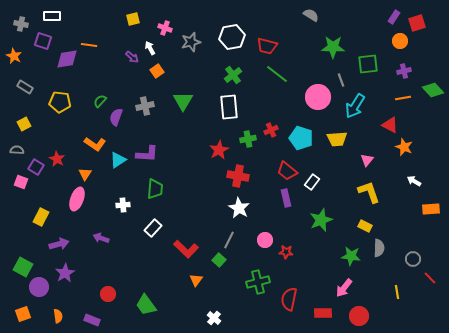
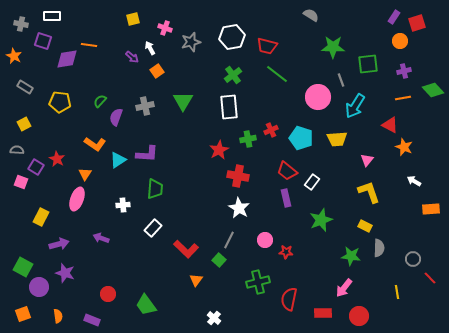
purple star at (65, 273): rotated 24 degrees counterclockwise
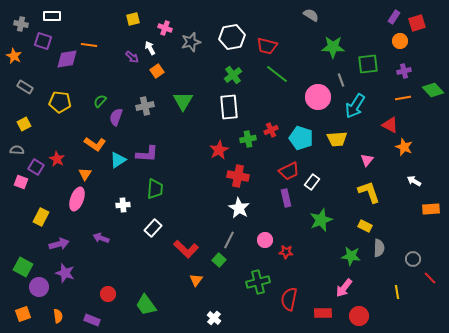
red trapezoid at (287, 171): moved 2 px right; rotated 65 degrees counterclockwise
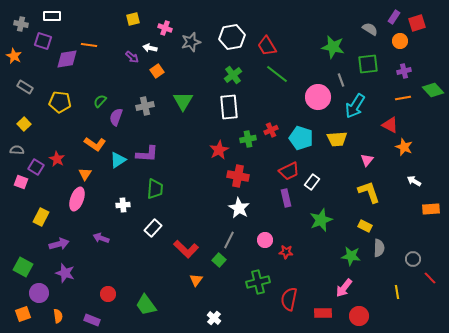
gray semicircle at (311, 15): moved 59 px right, 14 px down
red trapezoid at (267, 46): rotated 45 degrees clockwise
green star at (333, 47): rotated 10 degrees clockwise
white arrow at (150, 48): rotated 48 degrees counterclockwise
yellow square at (24, 124): rotated 16 degrees counterclockwise
purple circle at (39, 287): moved 6 px down
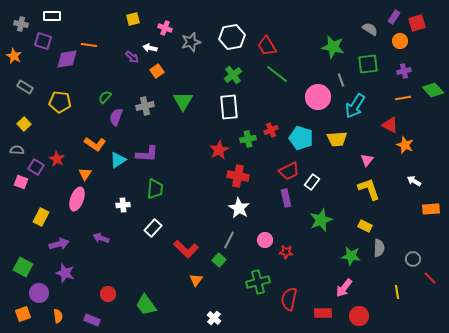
green semicircle at (100, 101): moved 5 px right, 4 px up
orange star at (404, 147): moved 1 px right, 2 px up
yellow L-shape at (369, 192): moved 3 px up
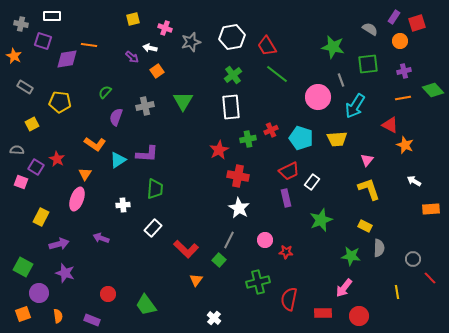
green semicircle at (105, 97): moved 5 px up
white rectangle at (229, 107): moved 2 px right
yellow square at (24, 124): moved 8 px right; rotated 16 degrees clockwise
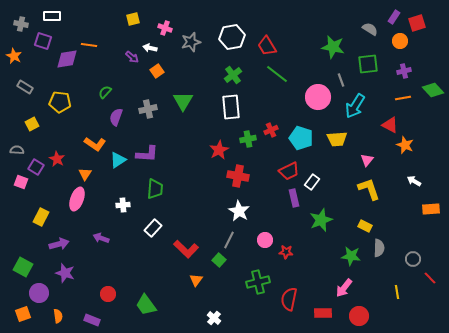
gray cross at (145, 106): moved 3 px right, 3 px down
purple rectangle at (286, 198): moved 8 px right
white star at (239, 208): moved 3 px down
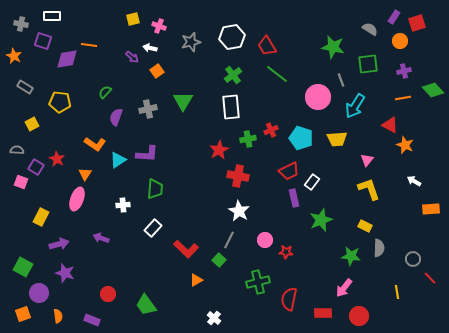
pink cross at (165, 28): moved 6 px left, 2 px up
orange triangle at (196, 280): rotated 24 degrees clockwise
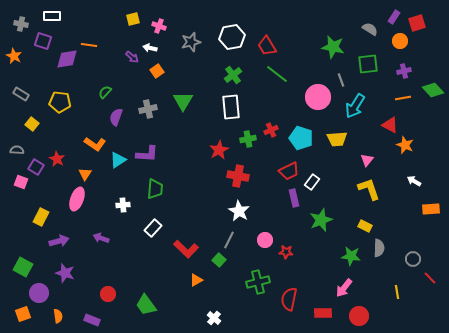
gray rectangle at (25, 87): moved 4 px left, 7 px down
yellow square at (32, 124): rotated 24 degrees counterclockwise
purple arrow at (59, 244): moved 3 px up
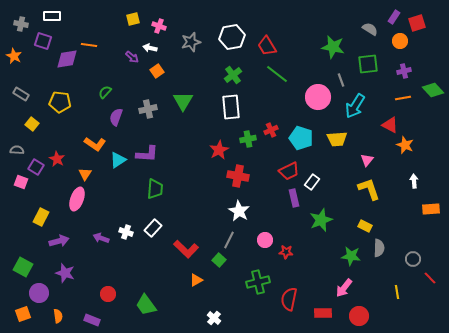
white arrow at (414, 181): rotated 56 degrees clockwise
white cross at (123, 205): moved 3 px right, 27 px down; rotated 24 degrees clockwise
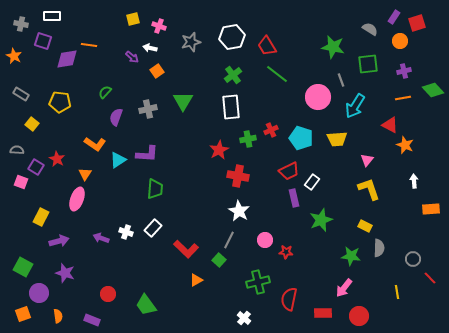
white cross at (214, 318): moved 30 px right
